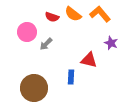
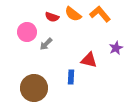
purple star: moved 5 px right, 5 px down; rotated 24 degrees clockwise
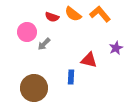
gray arrow: moved 2 px left
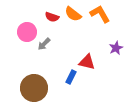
orange L-shape: rotated 10 degrees clockwise
red triangle: moved 2 px left, 2 px down
blue rectangle: rotated 24 degrees clockwise
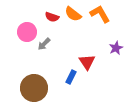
red triangle: rotated 42 degrees clockwise
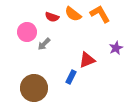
red triangle: moved 2 px up; rotated 42 degrees clockwise
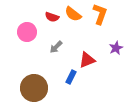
orange L-shape: rotated 50 degrees clockwise
gray arrow: moved 12 px right, 3 px down
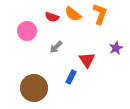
pink circle: moved 1 px up
red triangle: rotated 42 degrees counterclockwise
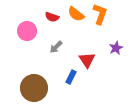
orange semicircle: moved 3 px right
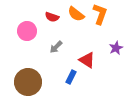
red triangle: rotated 24 degrees counterclockwise
brown circle: moved 6 px left, 6 px up
